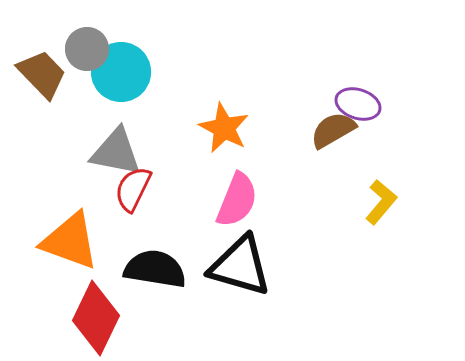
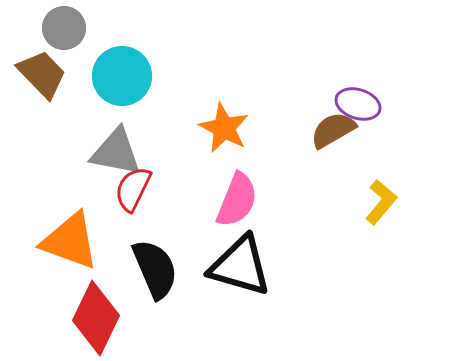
gray circle: moved 23 px left, 21 px up
cyan circle: moved 1 px right, 4 px down
black semicircle: rotated 58 degrees clockwise
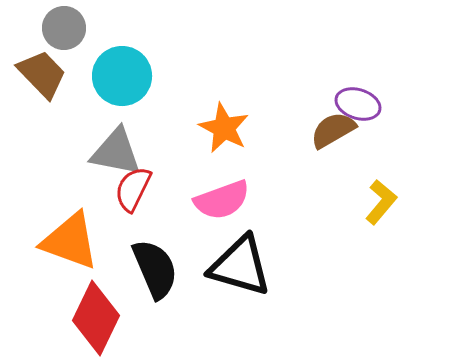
pink semicircle: moved 15 px left; rotated 48 degrees clockwise
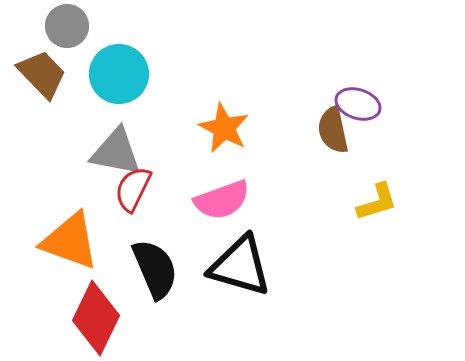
gray circle: moved 3 px right, 2 px up
cyan circle: moved 3 px left, 2 px up
brown semicircle: rotated 72 degrees counterclockwise
yellow L-shape: moved 4 px left; rotated 33 degrees clockwise
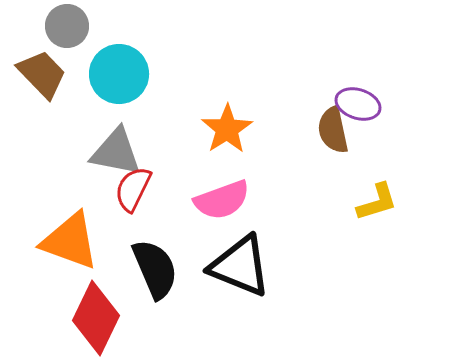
orange star: moved 3 px right, 1 px down; rotated 12 degrees clockwise
black triangle: rotated 6 degrees clockwise
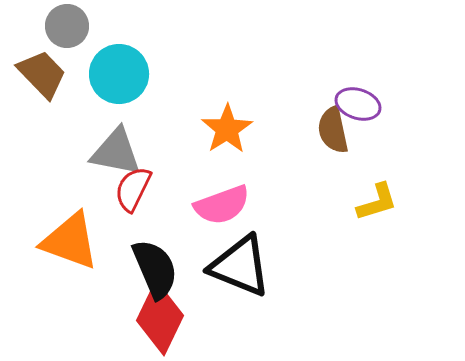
pink semicircle: moved 5 px down
red diamond: moved 64 px right
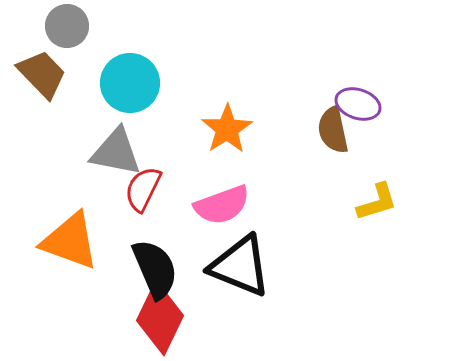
cyan circle: moved 11 px right, 9 px down
red semicircle: moved 10 px right
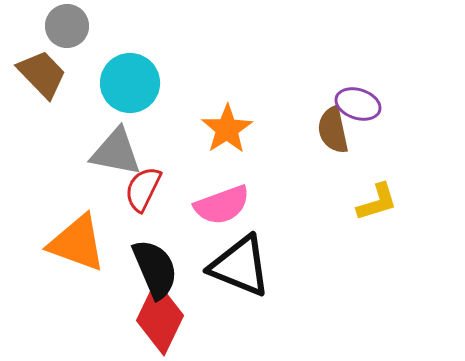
orange triangle: moved 7 px right, 2 px down
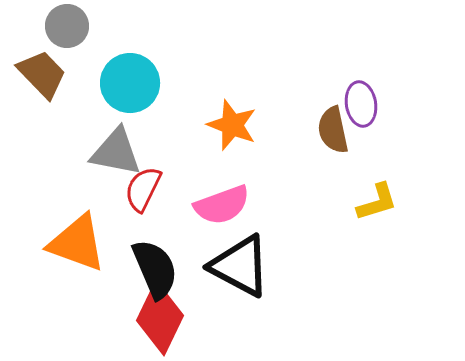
purple ellipse: moved 3 px right; rotated 63 degrees clockwise
orange star: moved 5 px right, 4 px up; rotated 18 degrees counterclockwise
black triangle: rotated 6 degrees clockwise
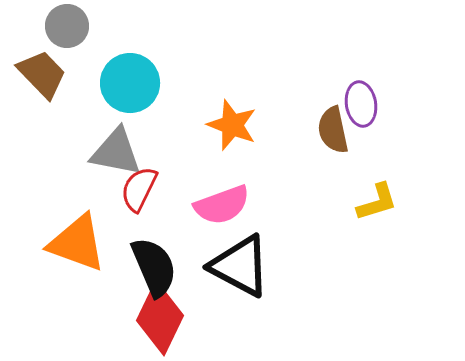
red semicircle: moved 4 px left
black semicircle: moved 1 px left, 2 px up
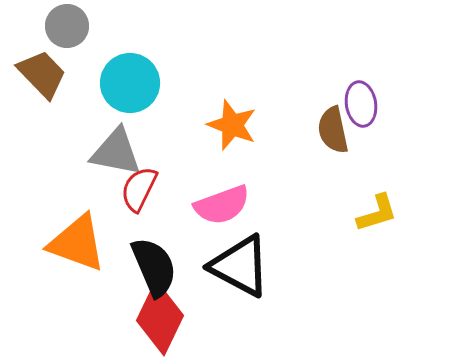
yellow L-shape: moved 11 px down
